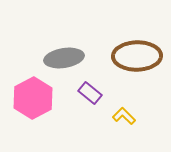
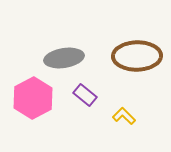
purple rectangle: moved 5 px left, 2 px down
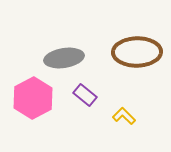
brown ellipse: moved 4 px up
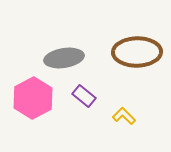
purple rectangle: moved 1 px left, 1 px down
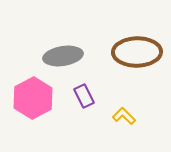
gray ellipse: moved 1 px left, 2 px up
purple rectangle: rotated 25 degrees clockwise
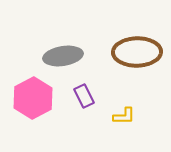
yellow L-shape: rotated 135 degrees clockwise
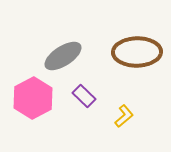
gray ellipse: rotated 24 degrees counterclockwise
purple rectangle: rotated 20 degrees counterclockwise
yellow L-shape: rotated 40 degrees counterclockwise
